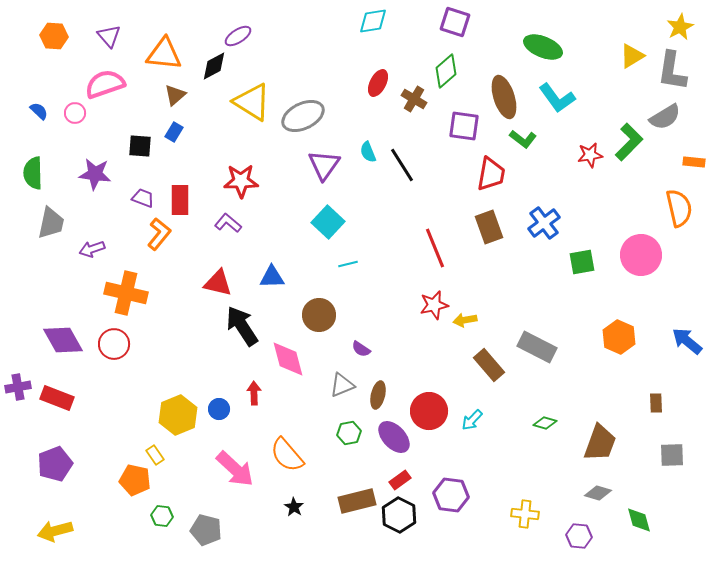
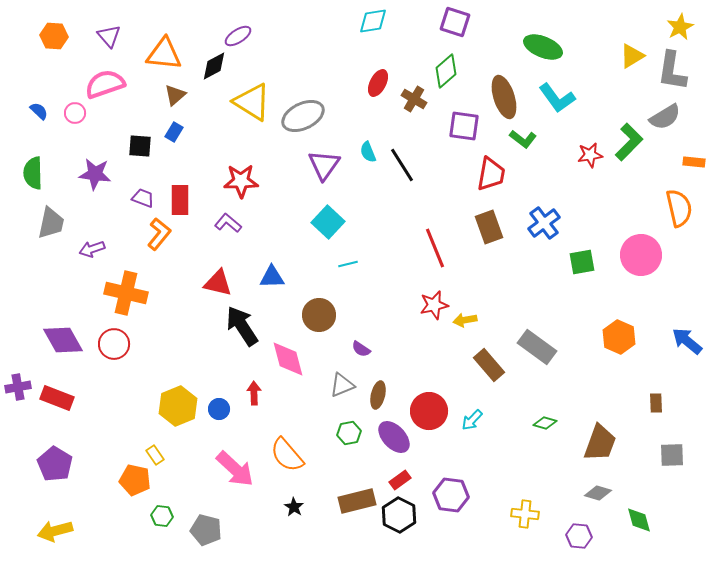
gray rectangle at (537, 347): rotated 9 degrees clockwise
yellow hexagon at (178, 415): moved 9 px up
purple pentagon at (55, 464): rotated 20 degrees counterclockwise
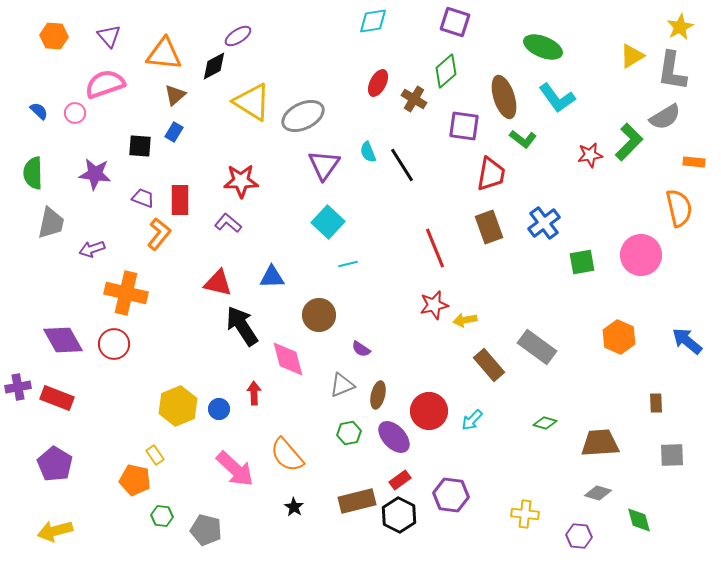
brown trapezoid at (600, 443): rotated 114 degrees counterclockwise
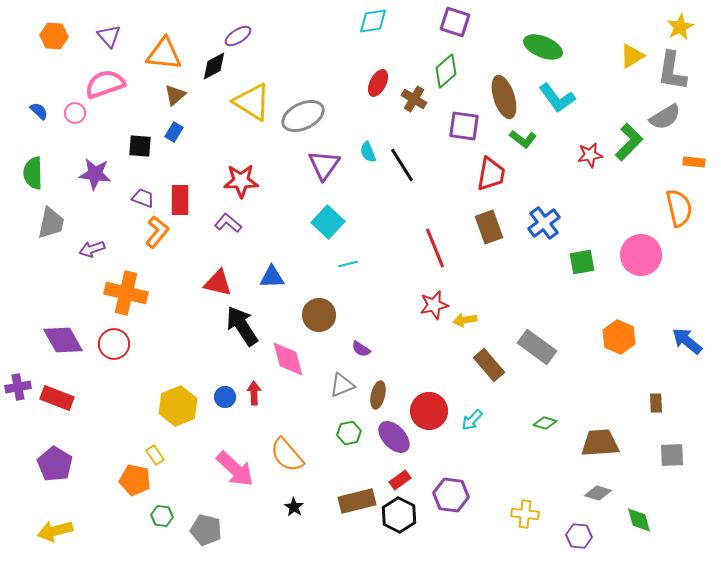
orange L-shape at (159, 234): moved 2 px left, 2 px up
blue circle at (219, 409): moved 6 px right, 12 px up
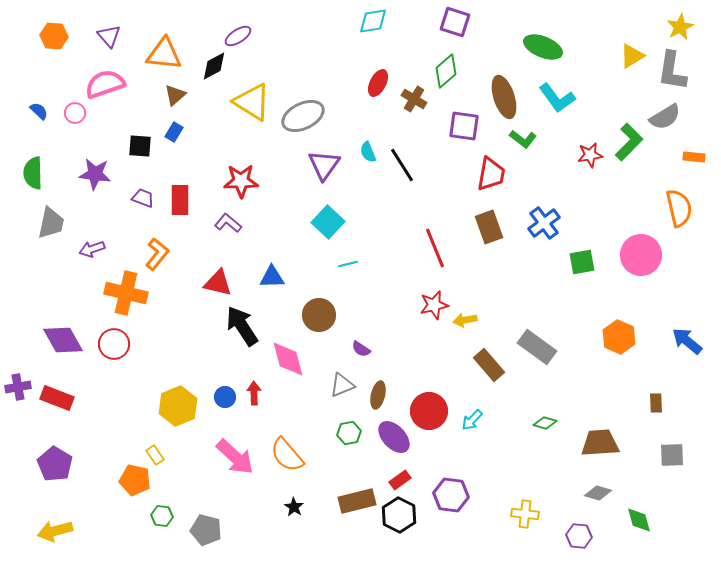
orange rectangle at (694, 162): moved 5 px up
orange L-shape at (157, 232): moved 22 px down
pink arrow at (235, 469): moved 12 px up
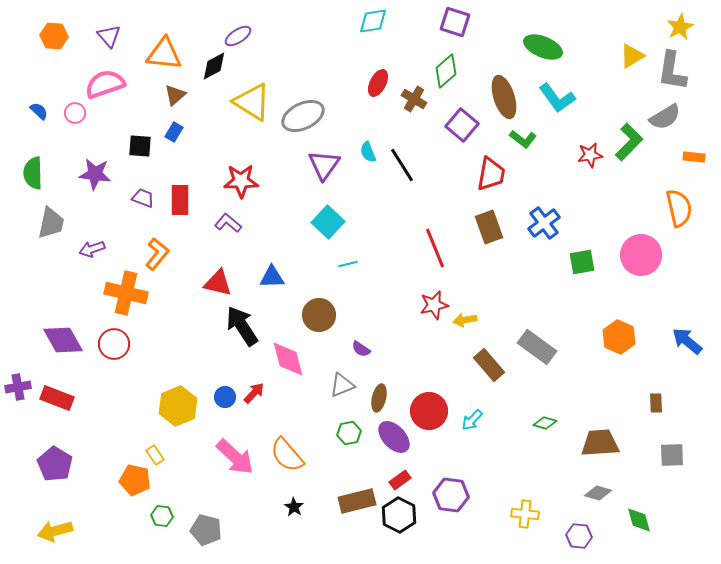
purple square at (464, 126): moved 2 px left, 1 px up; rotated 32 degrees clockwise
red arrow at (254, 393): rotated 45 degrees clockwise
brown ellipse at (378, 395): moved 1 px right, 3 px down
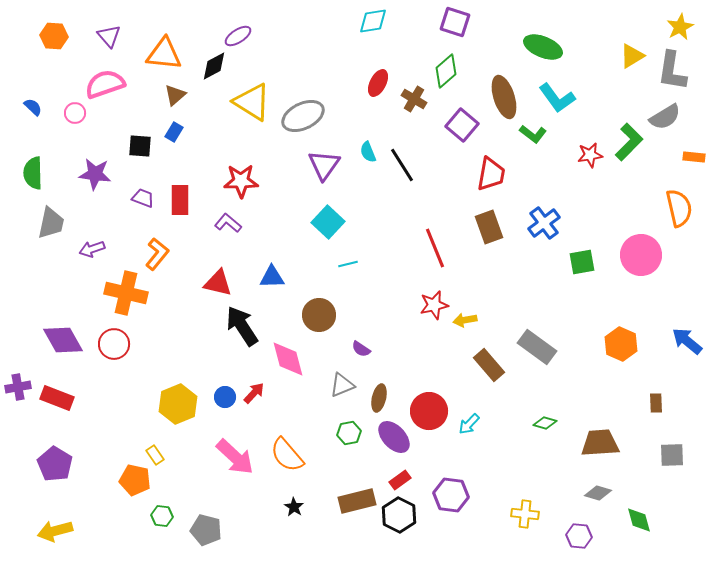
blue semicircle at (39, 111): moved 6 px left, 4 px up
green L-shape at (523, 139): moved 10 px right, 5 px up
orange hexagon at (619, 337): moved 2 px right, 7 px down
yellow hexagon at (178, 406): moved 2 px up
cyan arrow at (472, 420): moved 3 px left, 4 px down
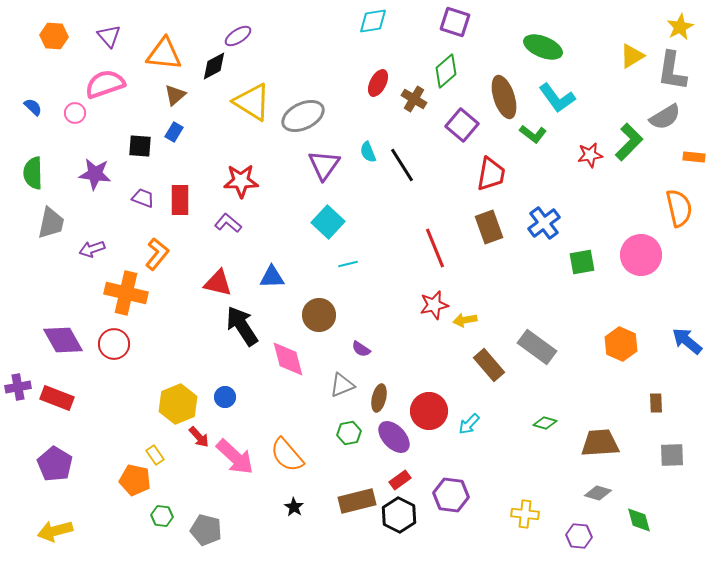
red arrow at (254, 393): moved 55 px left, 44 px down; rotated 95 degrees clockwise
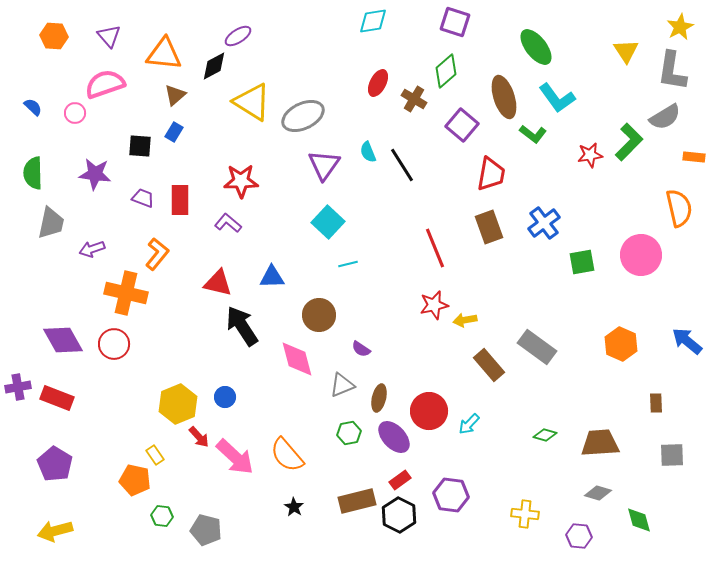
green ellipse at (543, 47): moved 7 px left; rotated 30 degrees clockwise
yellow triangle at (632, 56): moved 6 px left, 5 px up; rotated 32 degrees counterclockwise
pink diamond at (288, 359): moved 9 px right
green diamond at (545, 423): moved 12 px down
